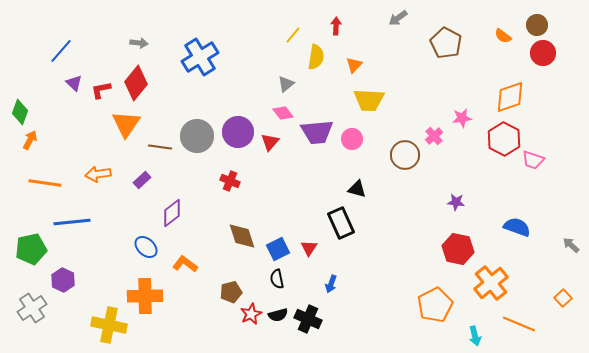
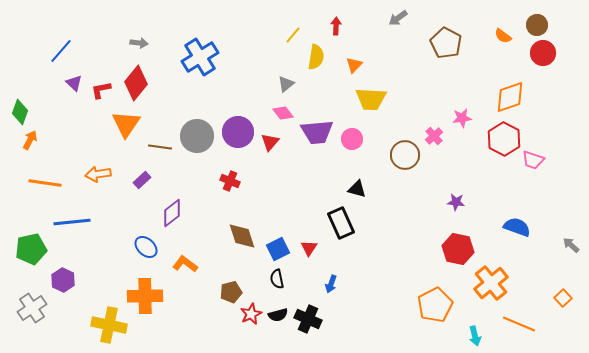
yellow trapezoid at (369, 100): moved 2 px right, 1 px up
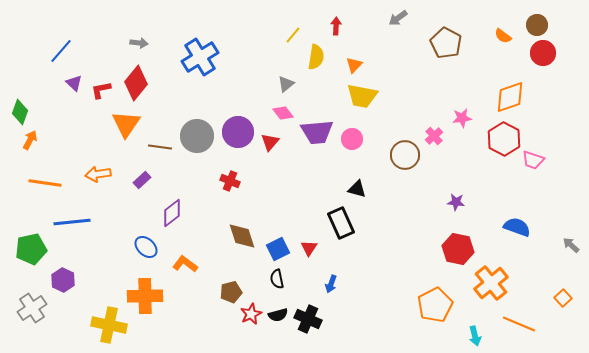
yellow trapezoid at (371, 99): moved 9 px left, 3 px up; rotated 8 degrees clockwise
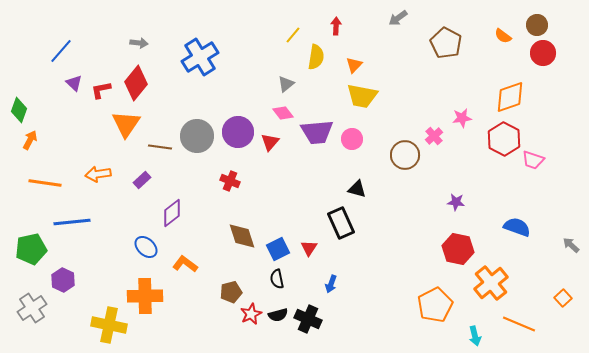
green diamond at (20, 112): moved 1 px left, 2 px up
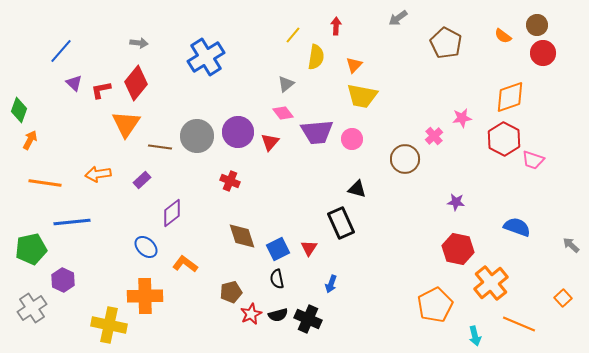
blue cross at (200, 57): moved 6 px right
brown circle at (405, 155): moved 4 px down
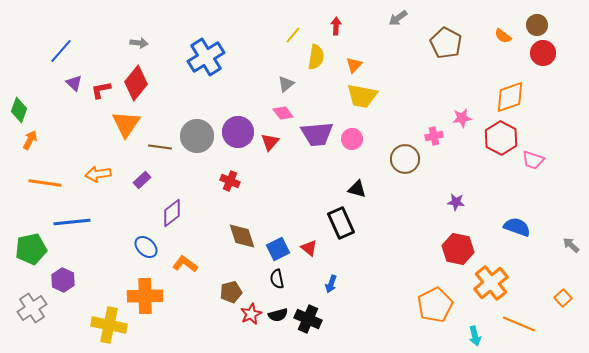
purple trapezoid at (317, 132): moved 2 px down
pink cross at (434, 136): rotated 30 degrees clockwise
red hexagon at (504, 139): moved 3 px left, 1 px up
red triangle at (309, 248): rotated 24 degrees counterclockwise
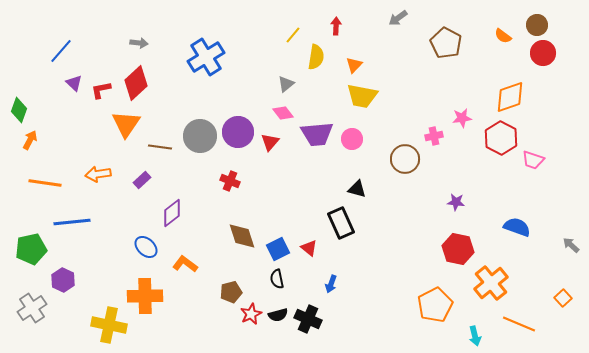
red diamond at (136, 83): rotated 8 degrees clockwise
gray circle at (197, 136): moved 3 px right
